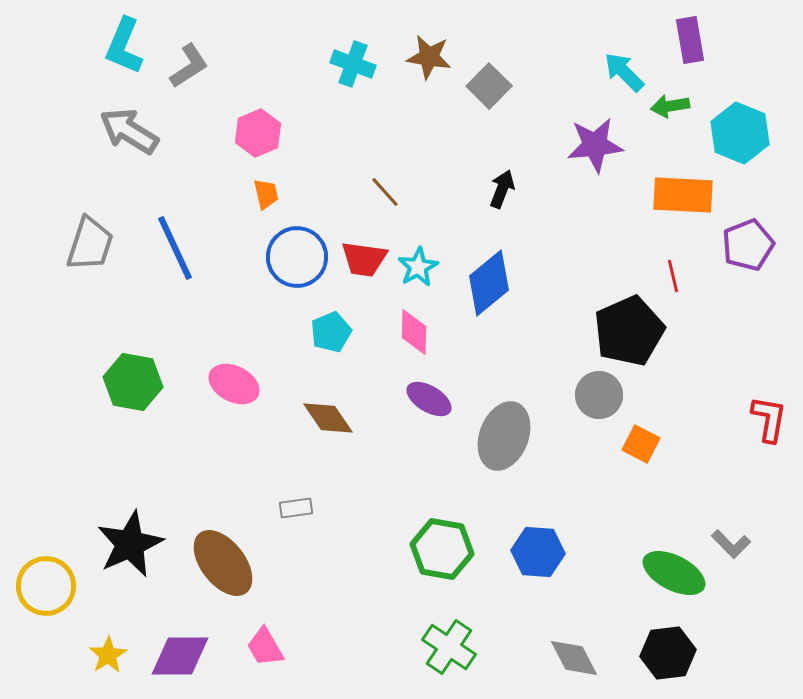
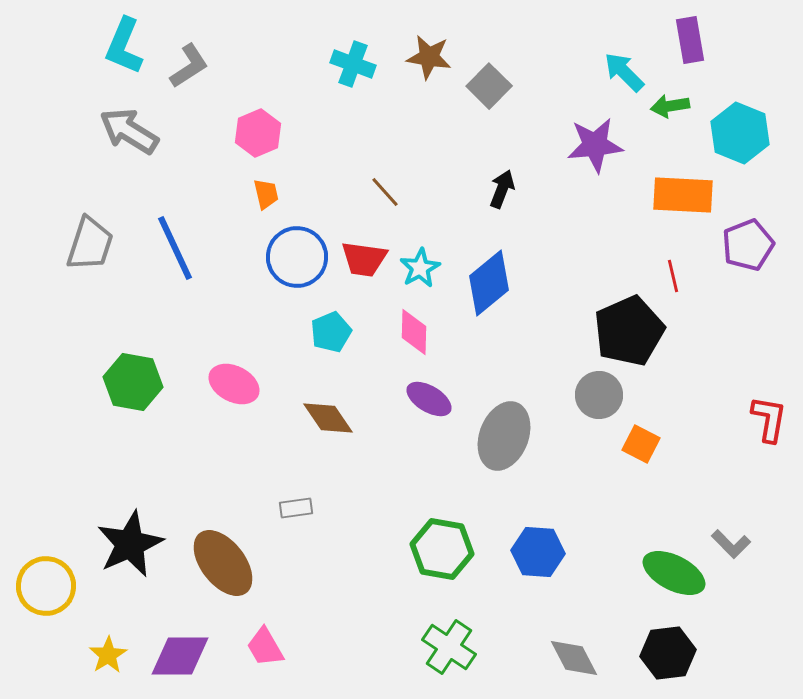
cyan star at (418, 267): moved 2 px right, 1 px down
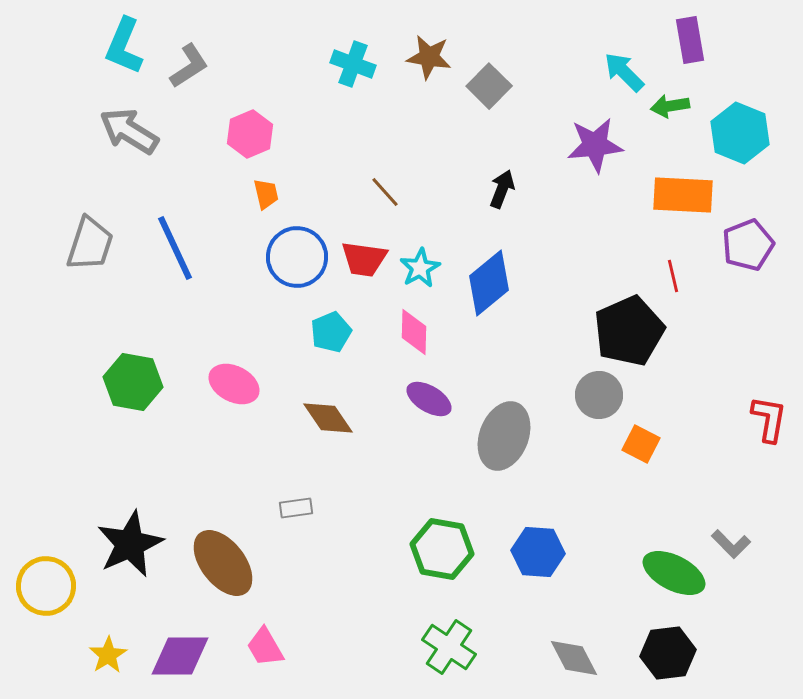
pink hexagon at (258, 133): moved 8 px left, 1 px down
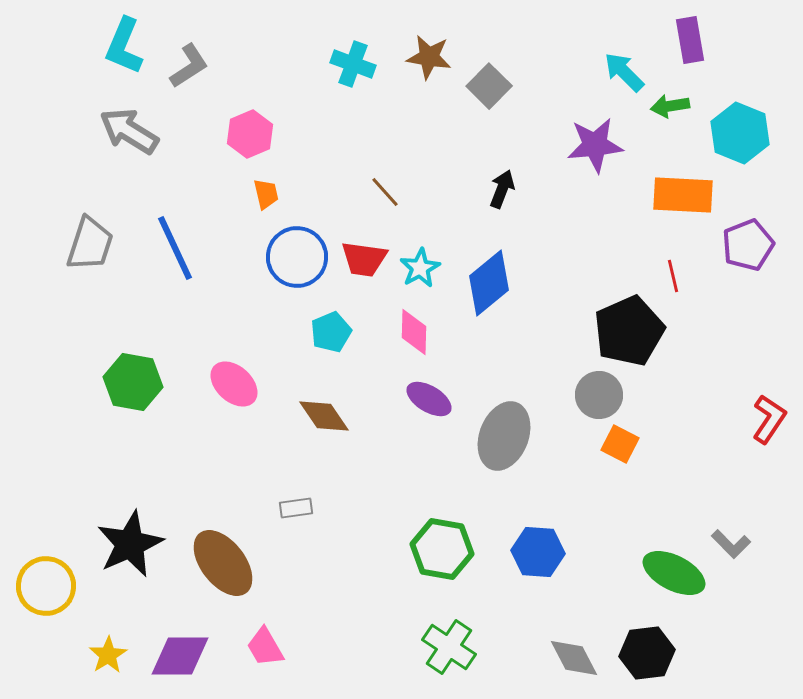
pink ellipse at (234, 384): rotated 15 degrees clockwise
brown diamond at (328, 418): moved 4 px left, 2 px up
red L-shape at (769, 419): rotated 24 degrees clockwise
orange square at (641, 444): moved 21 px left
black hexagon at (668, 653): moved 21 px left
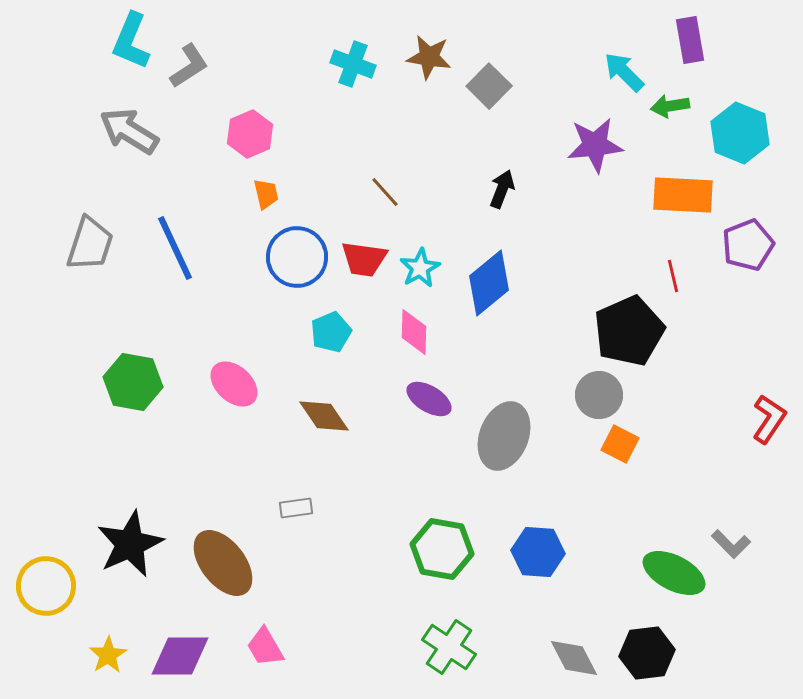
cyan L-shape at (124, 46): moved 7 px right, 5 px up
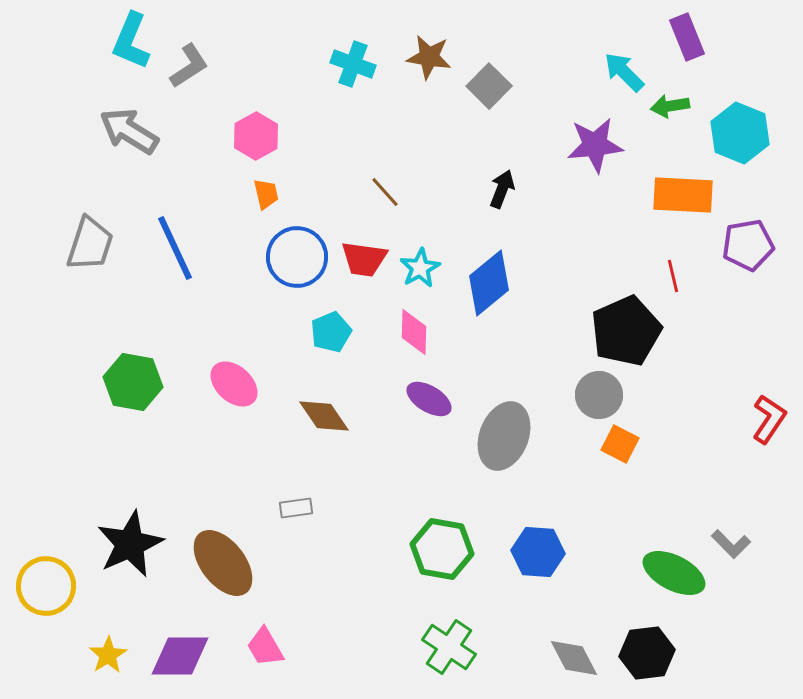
purple rectangle at (690, 40): moved 3 px left, 3 px up; rotated 12 degrees counterclockwise
pink hexagon at (250, 134): moved 6 px right, 2 px down; rotated 6 degrees counterclockwise
purple pentagon at (748, 245): rotated 12 degrees clockwise
black pentagon at (629, 331): moved 3 px left
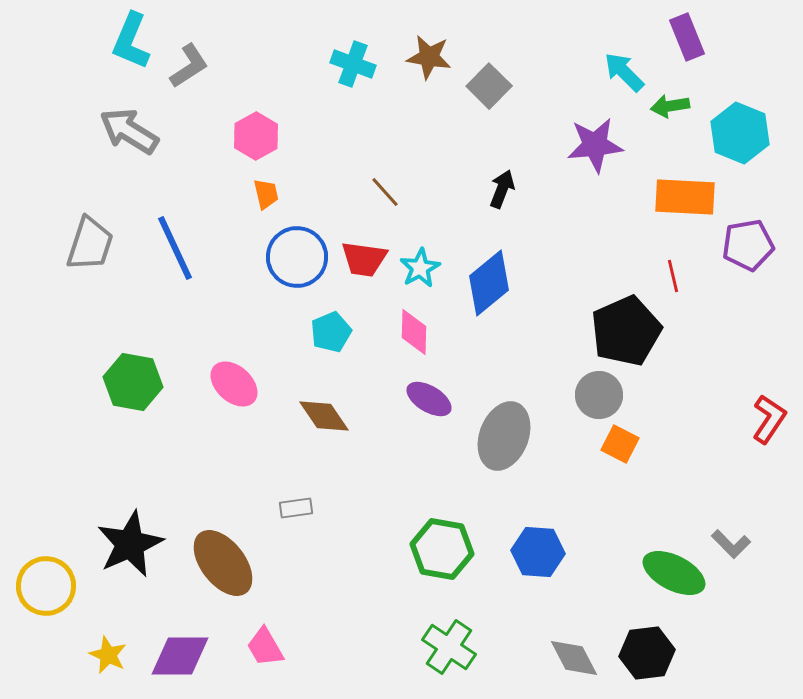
orange rectangle at (683, 195): moved 2 px right, 2 px down
yellow star at (108, 655): rotated 15 degrees counterclockwise
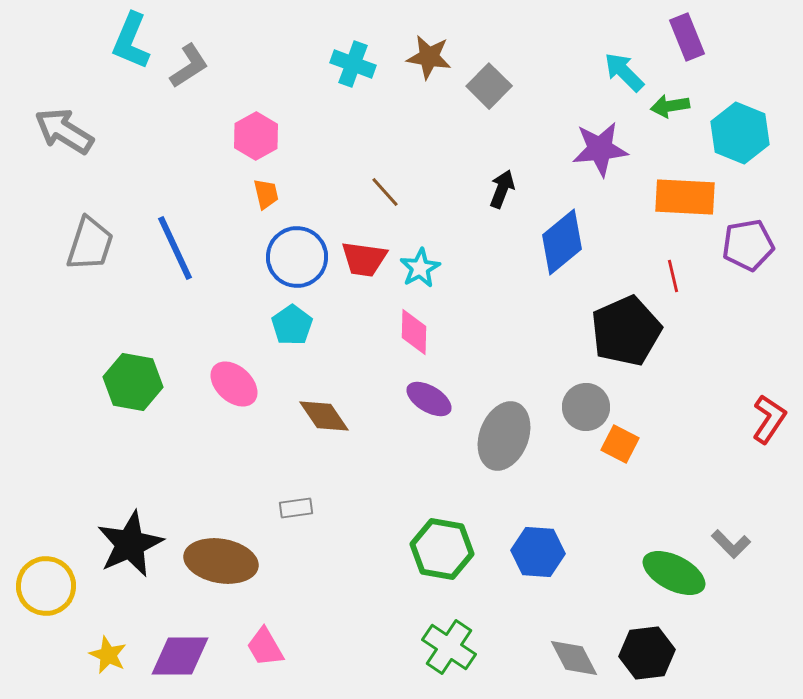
gray arrow at (129, 131): moved 65 px left
purple star at (595, 145): moved 5 px right, 4 px down
blue diamond at (489, 283): moved 73 px right, 41 px up
cyan pentagon at (331, 332): moved 39 px left, 7 px up; rotated 12 degrees counterclockwise
gray circle at (599, 395): moved 13 px left, 12 px down
brown ellipse at (223, 563): moved 2 px left, 2 px up; rotated 42 degrees counterclockwise
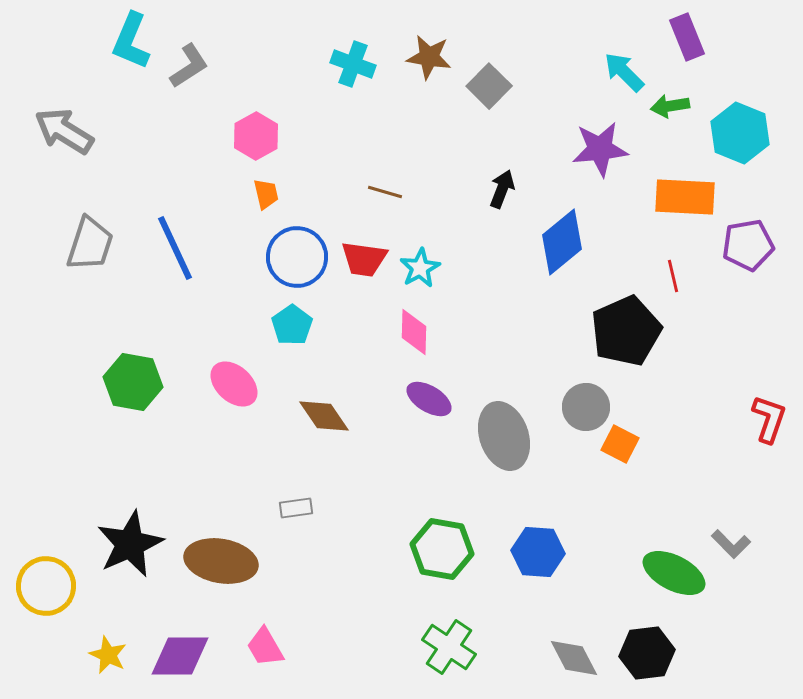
brown line at (385, 192): rotated 32 degrees counterclockwise
red L-shape at (769, 419): rotated 15 degrees counterclockwise
gray ellipse at (504, 436): rotated 40 degrees counterclockwise
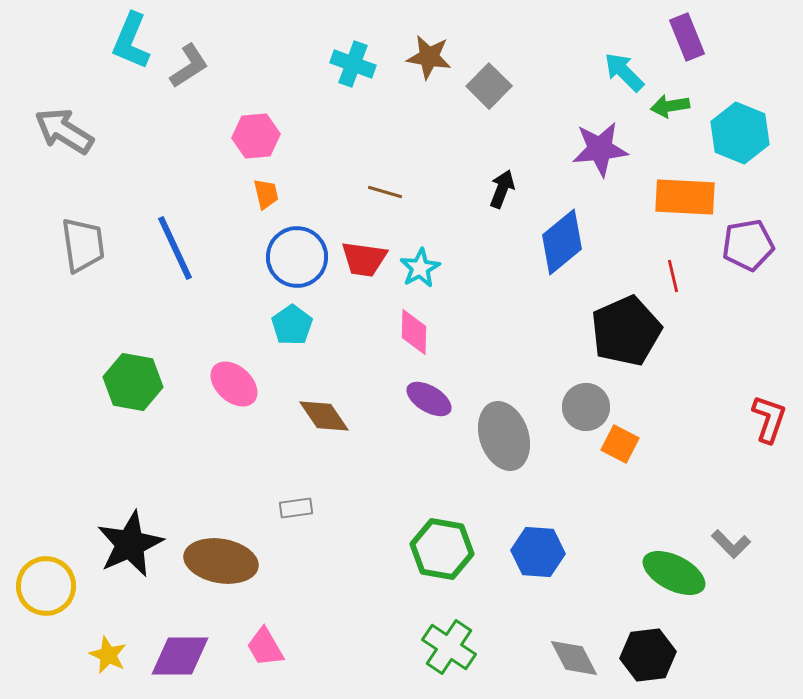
pink hexagon at (256, 136): rotated 24 degrees clockwise
gray trapezoid at (90, 244): moved 7 px left, 1 px down; rotated 26 degrees counterclockwise
black hexagon at (647, 653): moved 1 px right, 2 px down
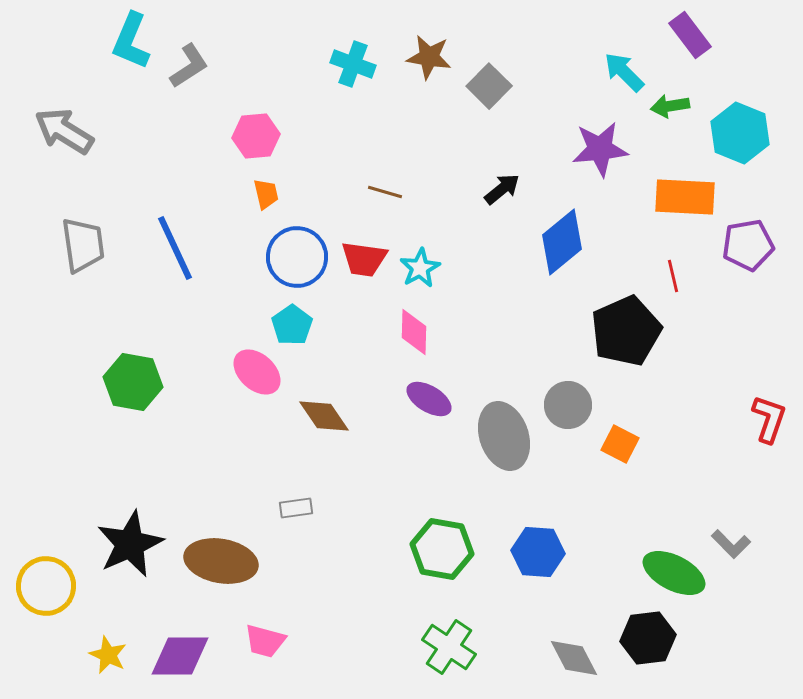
purple rectangle at (687, 37): moved 3 px right, 2 px up; rotated 15 degrees counterclockwise
black arrow at (502, 189): rotated 30 degrees clockwise
pink ellipse at (234, 384): moved 23 px right, 12 px up
gray circle at (586, 407): moved 18 px left, 2 px up
pink trapezoid at (265, 647): moved 6 px up; rotated 45 degrees counterclockwise
black hexagon at (648, 655): moved 17 px up
